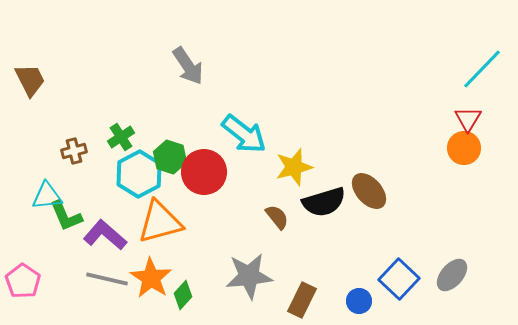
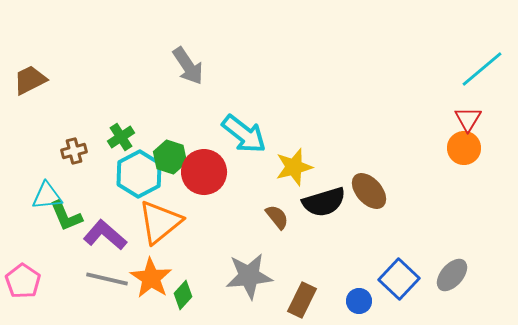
cyan line: rotated 6 degrees clockwise
brown trapezoid: rotated 90 degrees counterclockwise
orange triangle: rotated 24 degrees counterclockwise
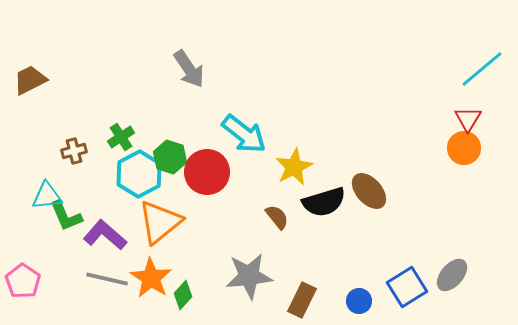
gray arrow: moved 1 px right, 3 px down
yellow star: rotated 12 degrees counterclockwise
red circle: moved 3 px right
blue square: moved 8 px right, 8 px down; rotated 15 degrees clockwise
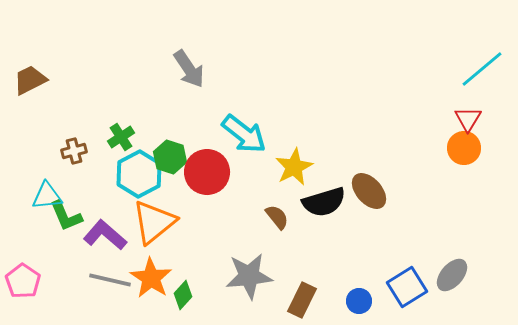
orange triangle: moved 6 px left
gray line: moved 3 px right, 1 px down
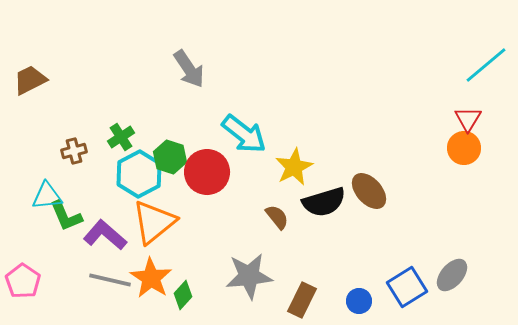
cyan line: moved 4 px right, 4 px up
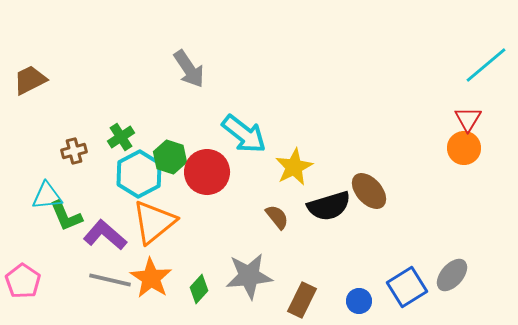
black semicircle: moved 5 px right, 4 px down
green diamond: moved 16 px right, 6 px up
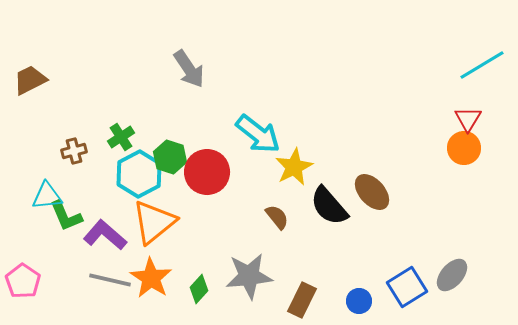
cyan line: moved 4 px left; rotated 9 degrees clockwise
cyan arrow: moved 14 px right
brown ellipse: moved 3 px right, 1 px down
black semicircle: rotated 66 degrees clockwise
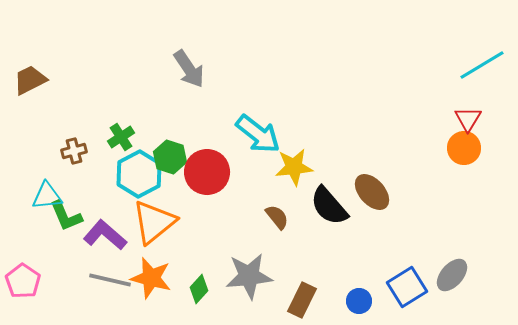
yellow star: rotated 21 degrees clockwise
orange star: rotated 18 degrees counterclockwise
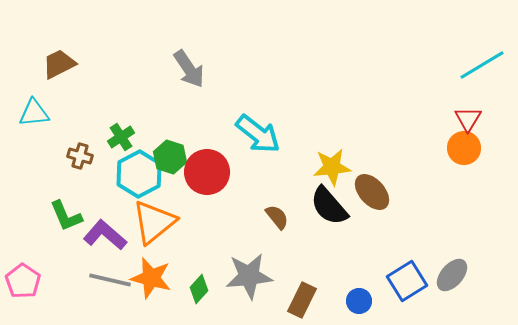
brown trapezoid: moved 29 px right, 16 px up
brown cross: moved 6 px right, 5 px down; rotated 30 degrees clockwise
yellow star: moved 38 px right
cyan triangle: moved 13 px left, 83 px up
blue square: moved 6 px up
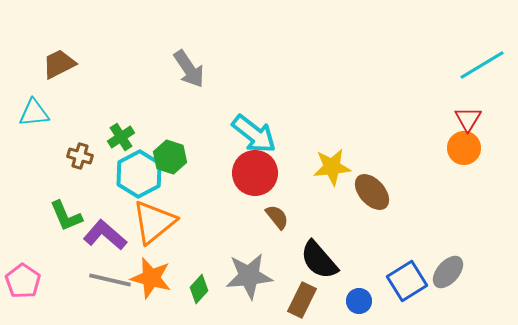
cyan arrow: moved 4 px left
red circle: moved 48 px right, 1 px down
black semicircle: moved 10 px left, 54 px down
gray ellipse: moved 4 px left, 3 px up
